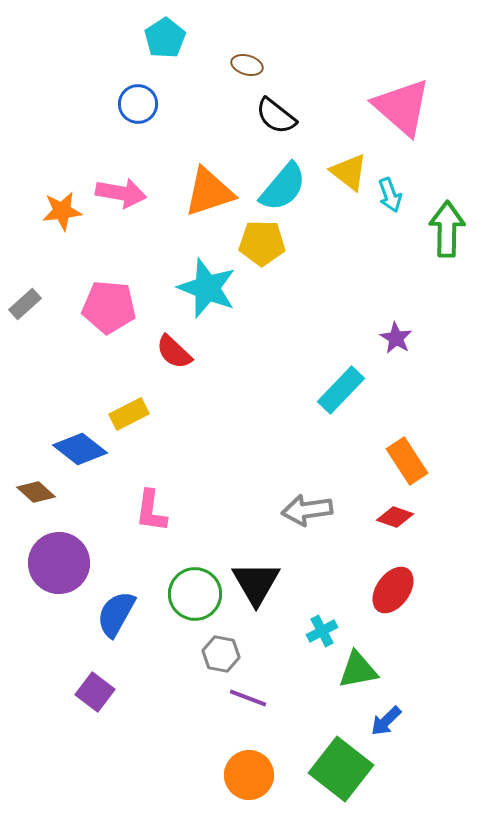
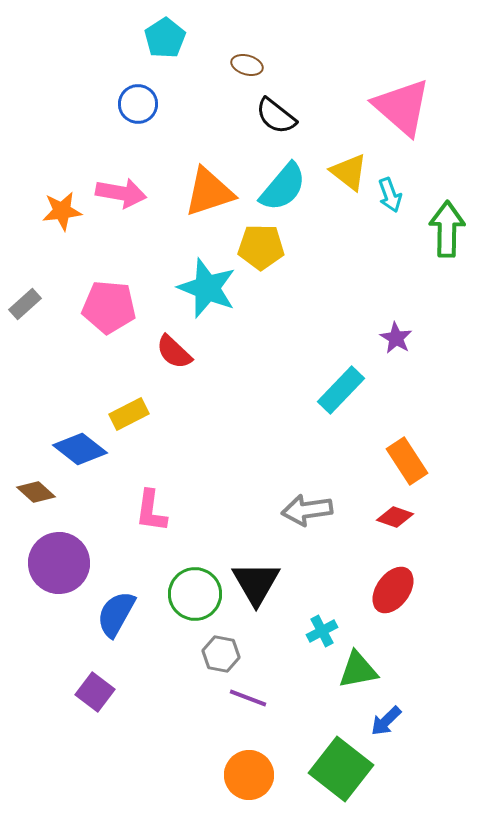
yellow pentagon: moved 1 px left, 4 px down
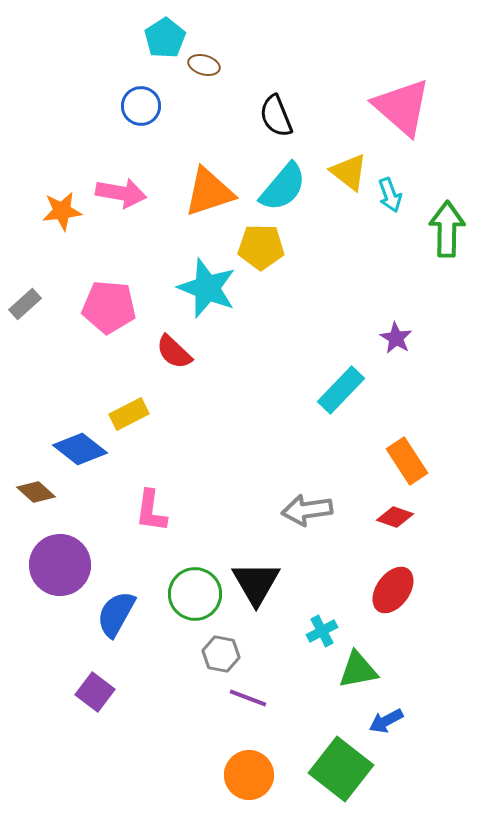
brown ellipse: moved 43 px left
blue circle: moved 3 px right, 2 px down
black semicircle: rotated 30 degrees clockwise
purple circle: moved 1 px right, 2 px down
blue arrow: rotated 16 degrees clockwise
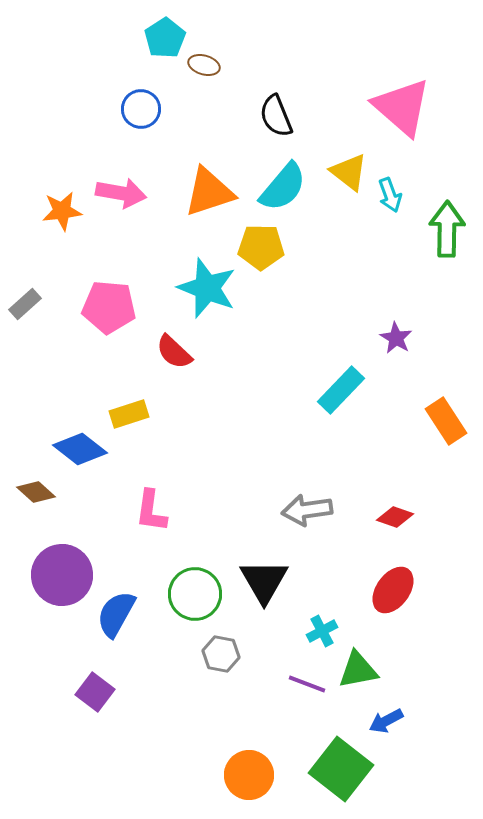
blue circle: moved 3 px down
yellow rectangle: rotated 9 degrees clockwise
orange rectangle: moved 39 px right, 40 px up
purple circle: moved 2 px right, 10 px down
black triangle: moved 8 px right, 2 px up
purple line: moved 59 px right, 14 px up
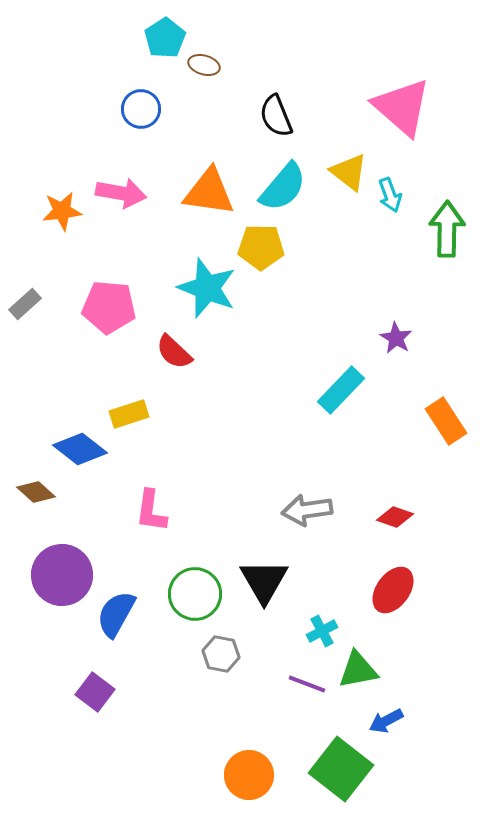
orange triangle: rotated 26 degrees clockwise
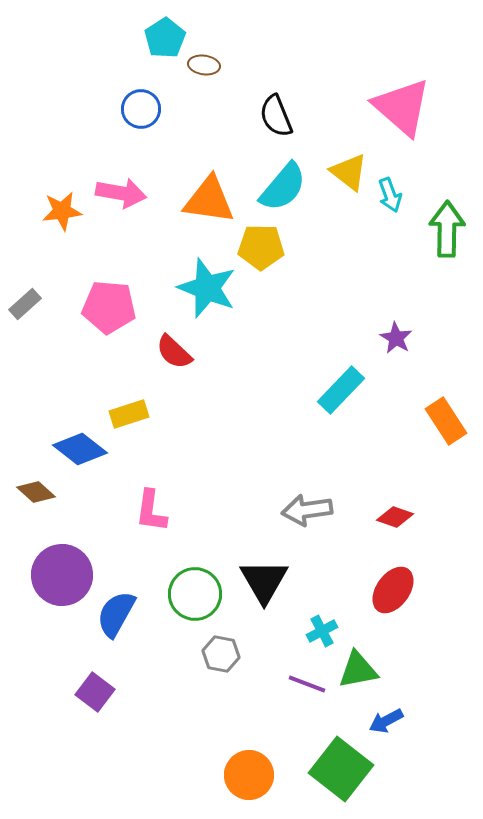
brown ellipse: rotated 8 degrees counterclockwise
orange triangle: moved 8 px down
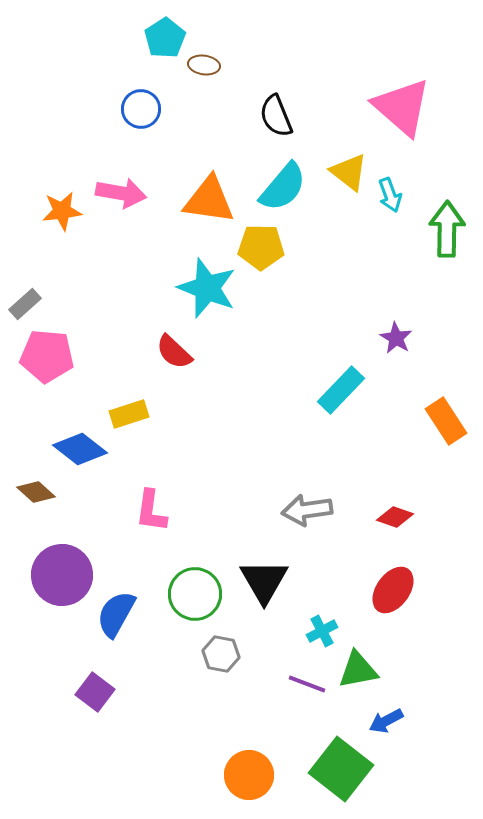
pink pentagon: moved 62 px left, 49 px down
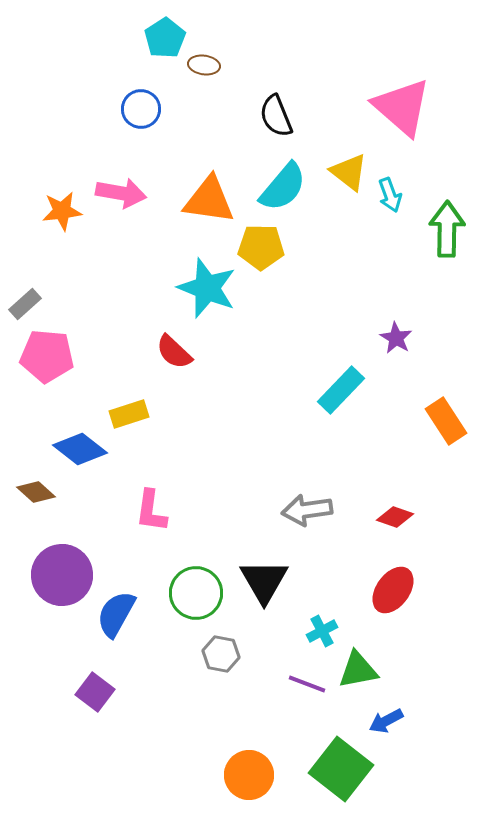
green circle: moved 1 px right, 1 px up
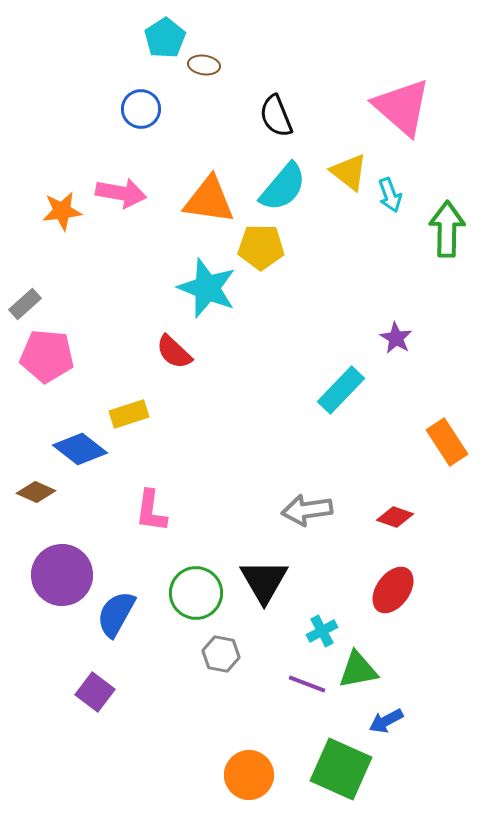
orange rectangle: moved 1 px right, 21 px down
brown diamond: rotated 18 degrees counterclockwise
green square: rotated 14 degrees counterclockwise
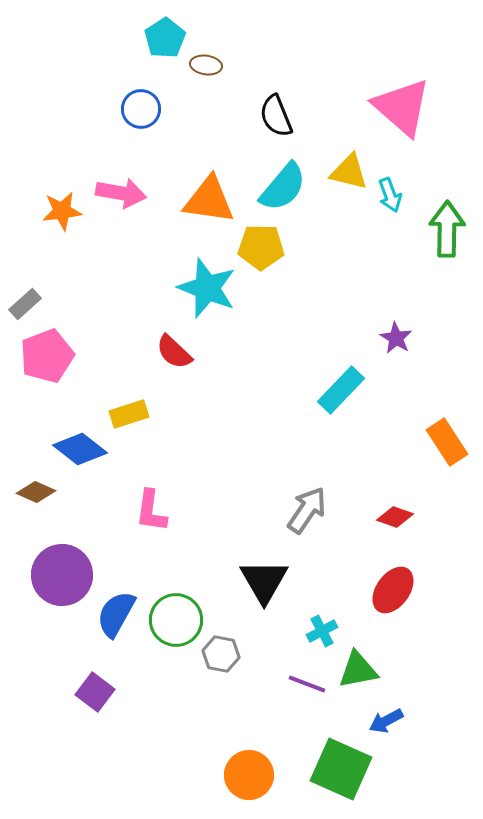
brown ellipse: moved 2 px right
yellow triangle: rotated 24 degrees counterclockwise
pink pentagon: rotated 26 degrees counterclockwise
gray arrow: rotated 132 degrees clockwise
green circle: moved 20 px left, 27 px down
